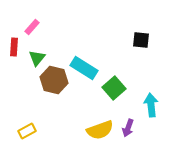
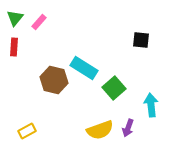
pink rectangle: moved 7 px right, 5 px up
green triangle: moved 22 px left, 40 px up
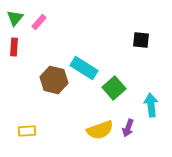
yellow rectangle: rotated 24 degrees clockwise
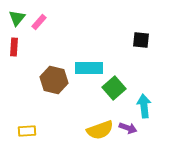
green triangle: moved 2 px right
cyan rectangle: moved 5 px right; rotated 32 degrees counterclockwise
cyan arrow: moved 7 px left, 1 px down
purple arrow: rotated 90 degrees counterclockwise
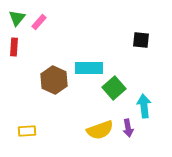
brown hexagon: rotated 12 degrees clockwise
purple arrow: rotated 60 degrees clockwise
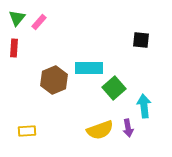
red rectangle: moved 1 px down
brown hexagon: rotated 12 degrees clockwise
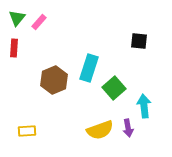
black square: moved 2 px left, 1 px down
cyan rectangle: rotated 72 degrees counterclockwise
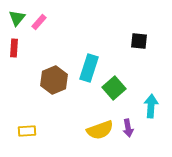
cyan arrow: moved 7 px right; rotated 10 degrees clockwise
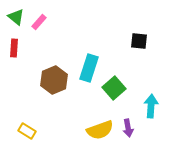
green triangle: moved 1 px left, 1 px up; rotated 30 degrees counterclockwise
yellow rectangle: rotated 36 degrees clockwise
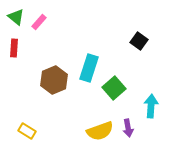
black square: rotated 30 degrees clockwise
yellow semicircle: moved 1 px down
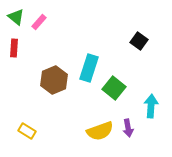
green square: rotated 10 degrees counterclockwise
